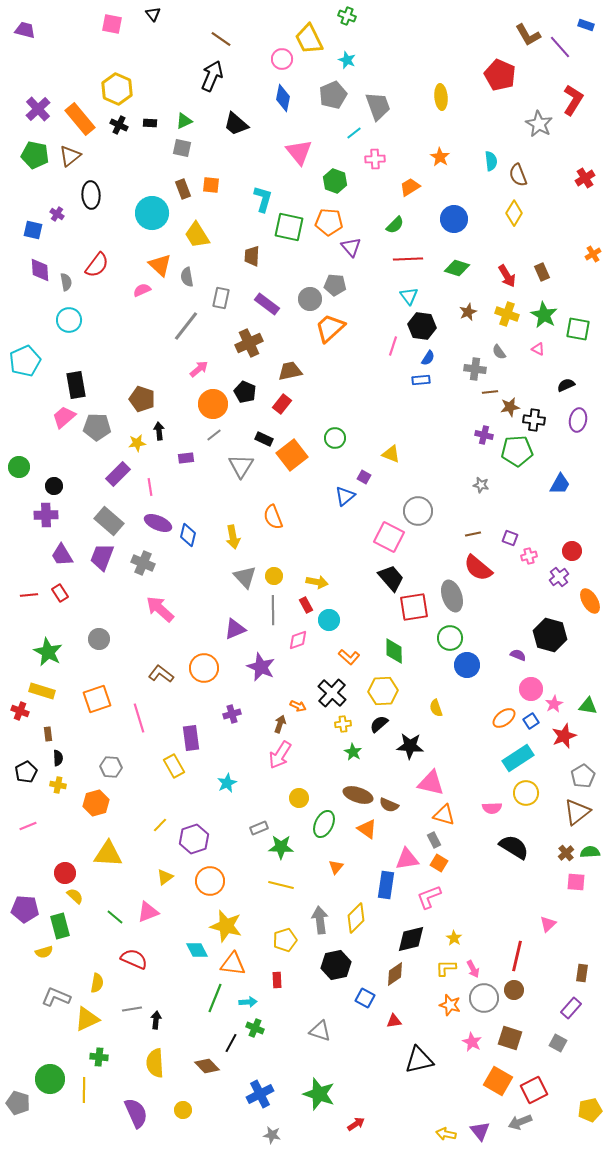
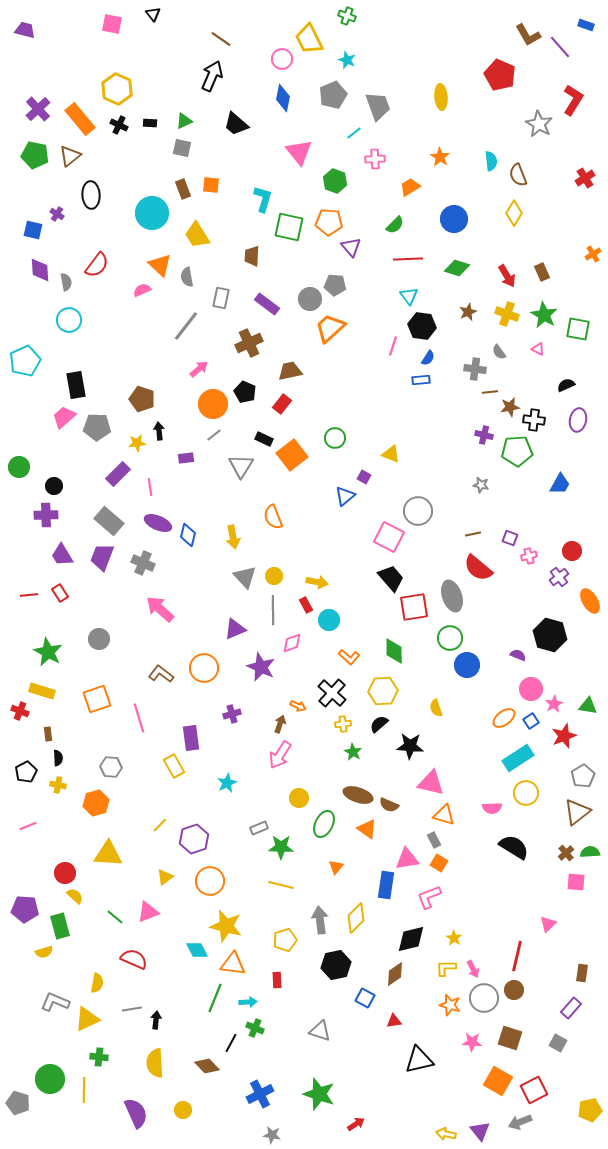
pink diamond at (298, 640): moved 6 px left, 3 px down
gray L-shape at (56, 997): moved 1 px left, 5 px down
pink star at (472, 1042): rotated 24 degrees counterclockwise
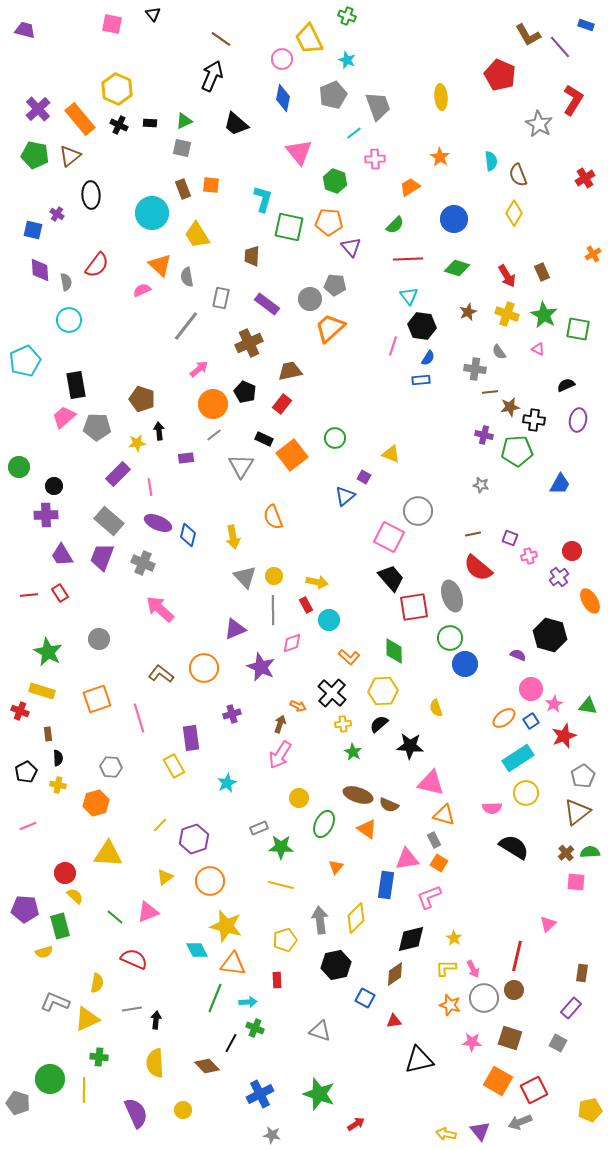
blue circle at (467, 665): moved 2 px left, 1 px up
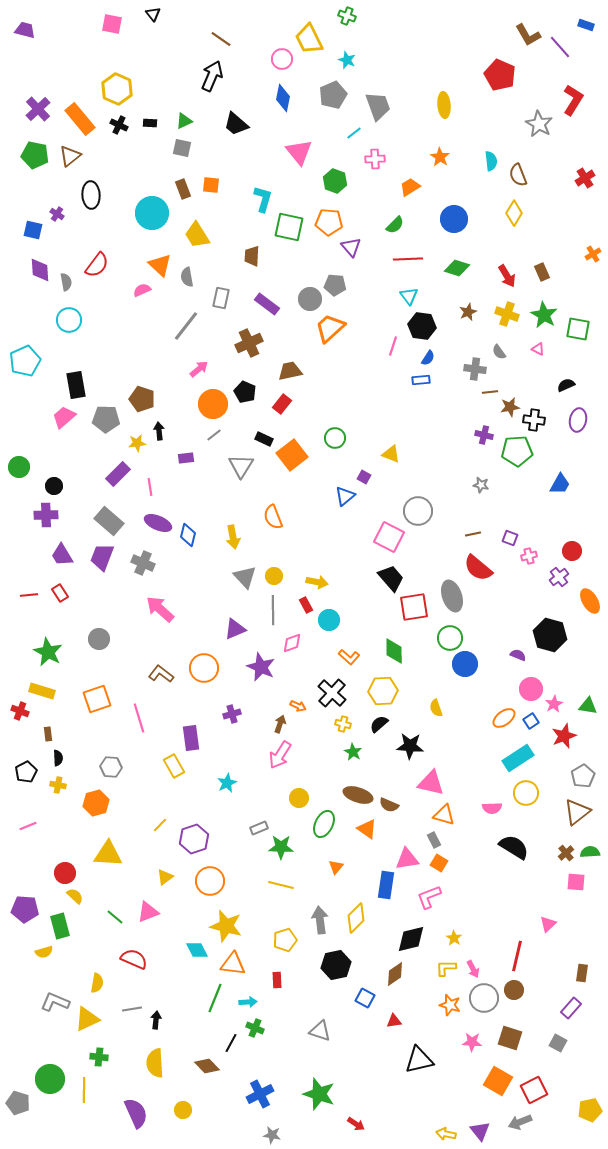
yellow ellipse at (441, 97): moved 3 px right, 8 px down
gray pentagon at (97, 427): moved 9 px right, 8 px up
yellow cross at (343, 724): rotated 21 degrees clockwise
red arrow at (356, 1124): rotated 66 degrees clockwise
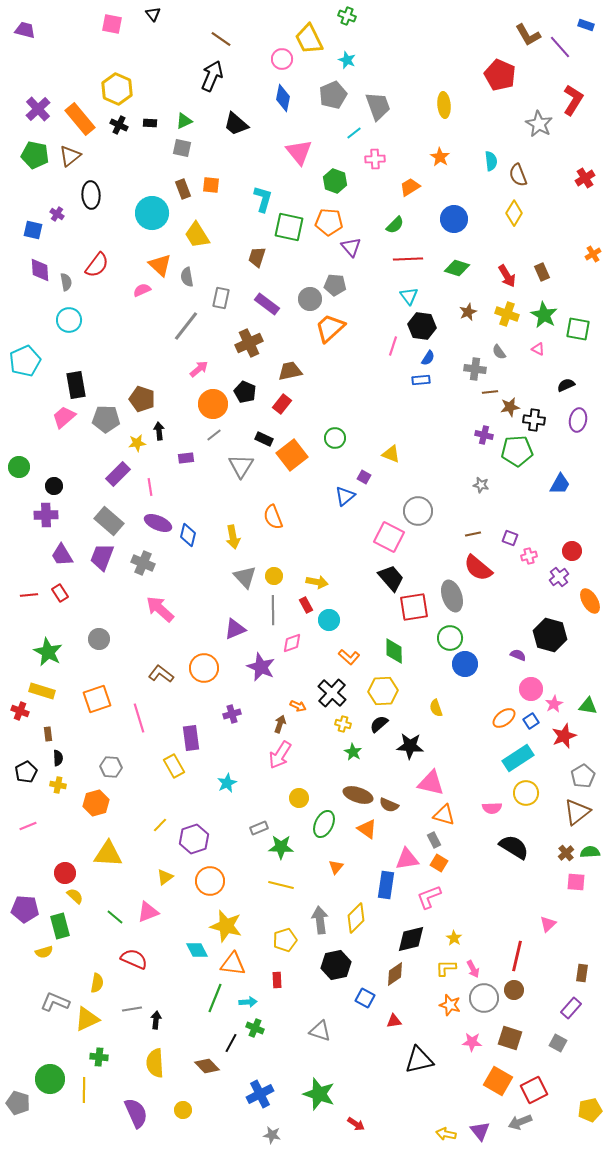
brown trapezoid at (252, 256): moved 5 px right, 1 px down; rotated 15 degrees clockwise
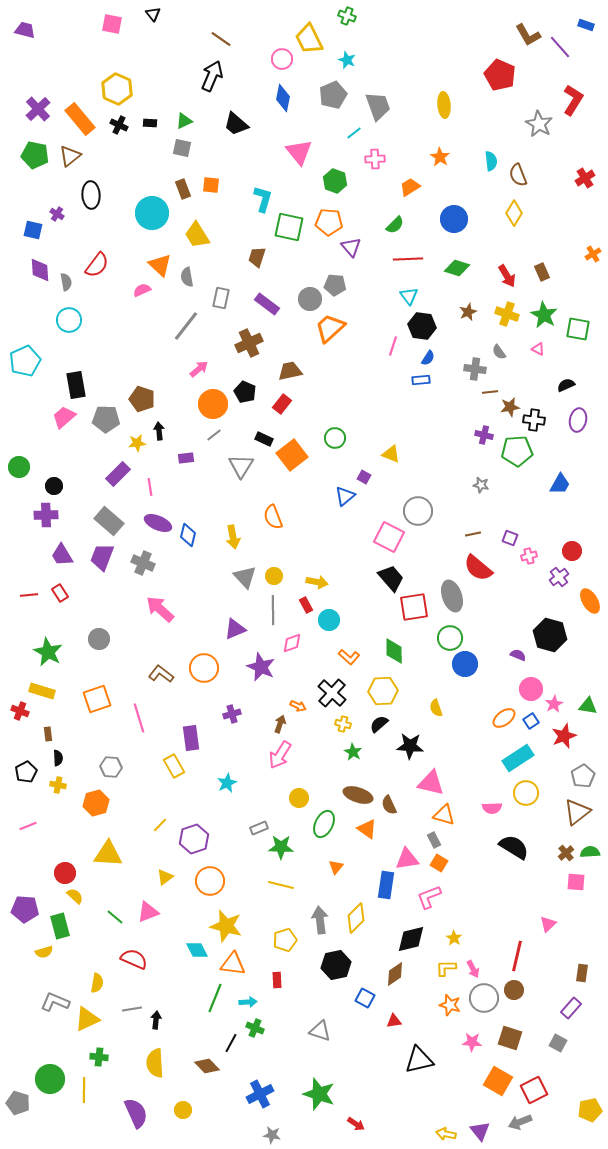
brown semicircle at (389, 805): rotated 42 degrees clockwise
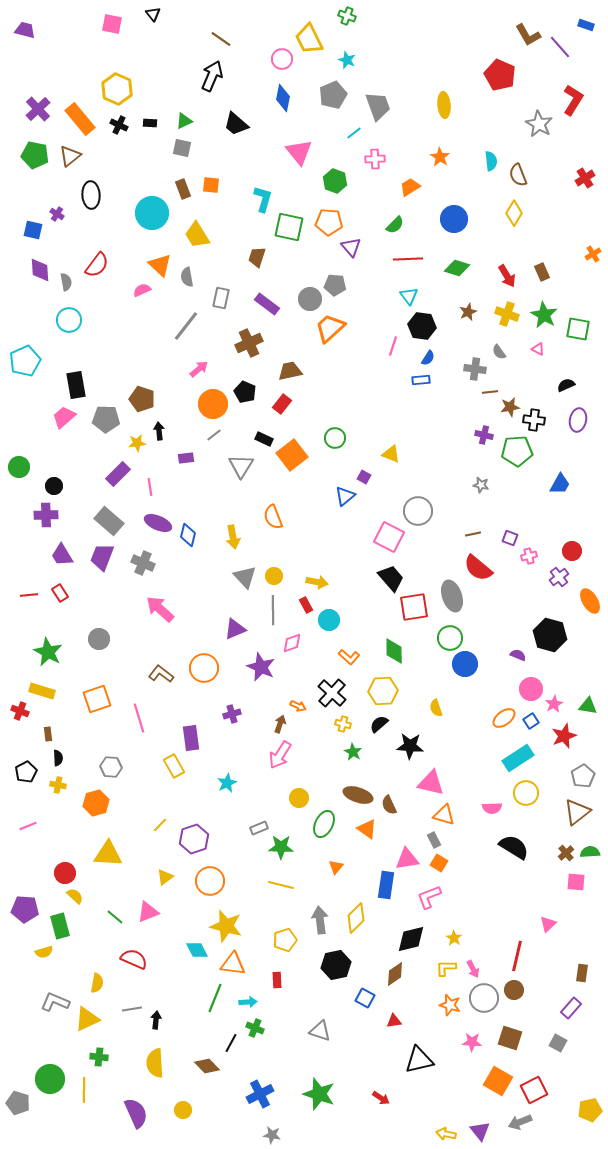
red arrow at (356, 1124): moved 25 px right, 26 px up
